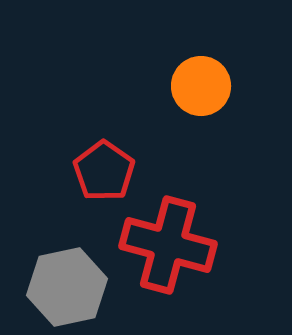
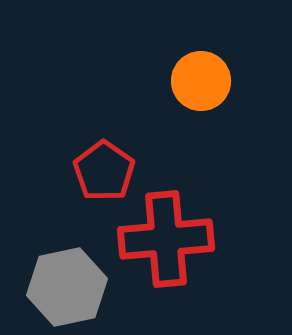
orange circle: moved 5 px up
red cross: moved 2 px left, 6 px up; rotated 20 degrees counterclockwise
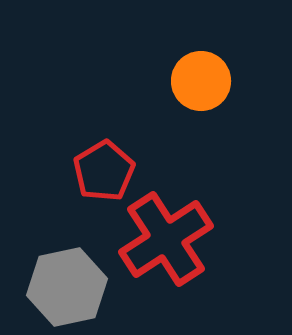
red pentagon: rotated 6 degrees clockwise
red cross: rotated 28 degrees counterclockwise
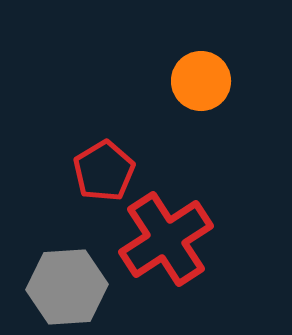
gray hexagon: rotated 8 degrees clockwise
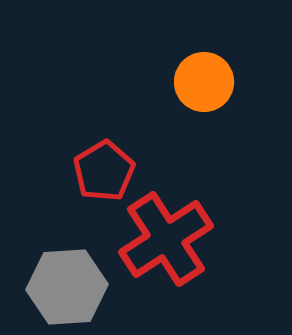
orange circle: moved 3 px right, 1 px down
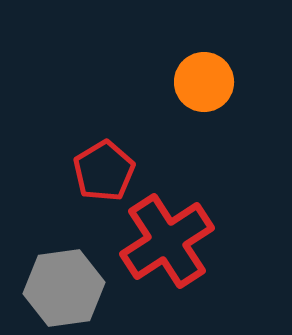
red cross: moved 1 px right, 2 px down
gray hexagon: moved 3 px left, 1 px down; rotated 4 degrees counterclockwise
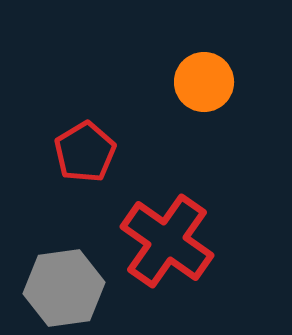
red pentagon: moved 19 px left, 19 px up
red cross: rotated 22 degrees counterclockwise
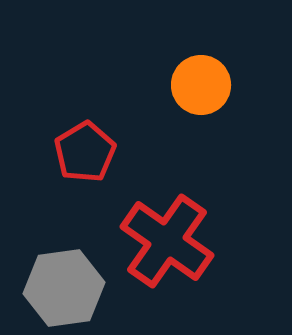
orange circle: moved 3 px left, 3 px down
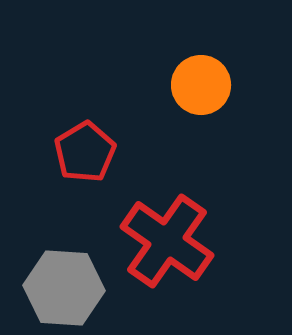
gray hexagon: rotated 12 degrees clockwise
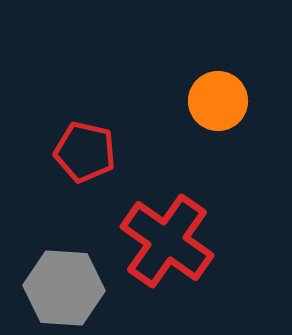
orange circle: moved 17 px right, 16 px down
red pentagon: rotated 28 degrees counterclockwise
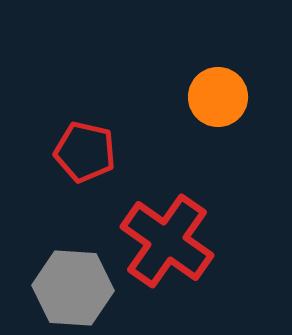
orange circle: moved 4 px up
gray hexagon: moved 9 px right
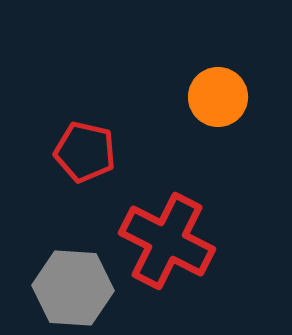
red cross: rotated 8 degrees counterclockwise
